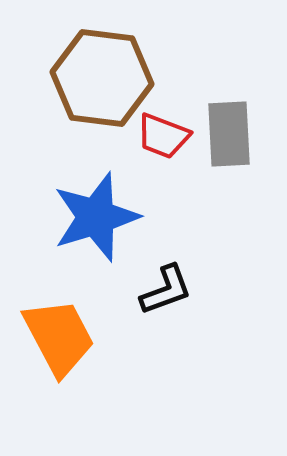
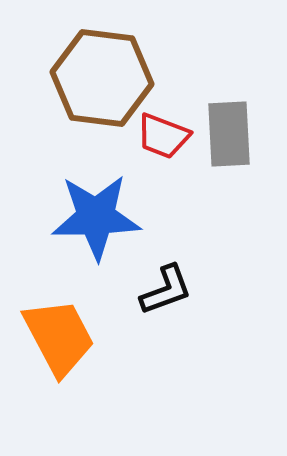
blue star: rotated 16 degrees clockwise
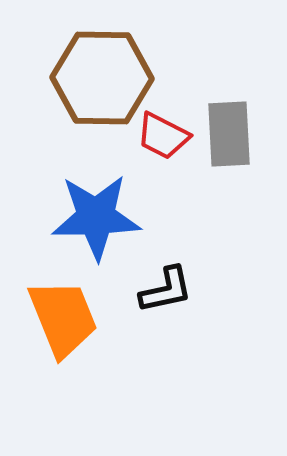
brown hexagon: rotated 6 degrees counterclockwise
red trapezoid: rotated 6 degrees clockwise
black L-shape: rotated 8 degrees clockwise
orange trapezoid: moved 4 px right, 19 px up; rotated 6 degrees clockwise
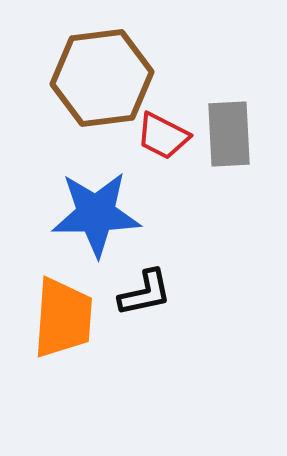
brown hexagon: rotated 8 degrees counterclockwise
blue star: moved 3 px up
black L-shape: moved 21 px left, 3 px down
orange trapezoid: rotated 26 degrees clockwise
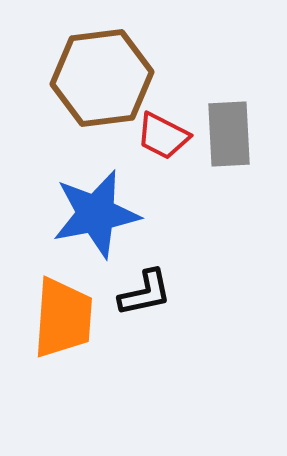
blue star: rotated 10 degrees counterclockwise
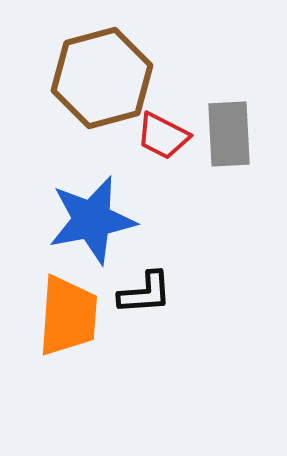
brown hexagon: rotated 8 degrees counterclockwise
blue star: moved 4 px left, 6 px down
black L-shape: rotated 8 degrees clockwise
orange trapezoid: moved 5 px right, 2 px up
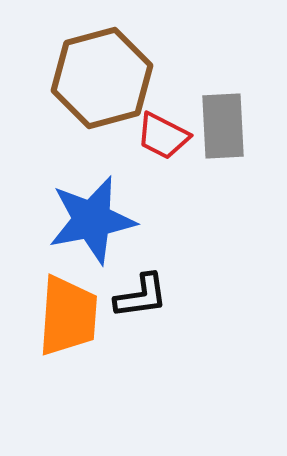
gray rectangle: moved 6 px left, 8 px up
black L-shape: moved 4 px left, 3 px down; rotated 4 degrees counterclockwise
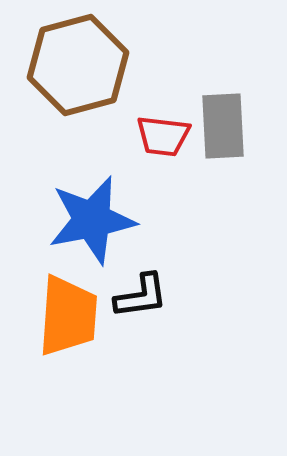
brown hexagon: moved 24 px left, 13 px up
red trapezoid: rotated 20 degrees counterclockwise
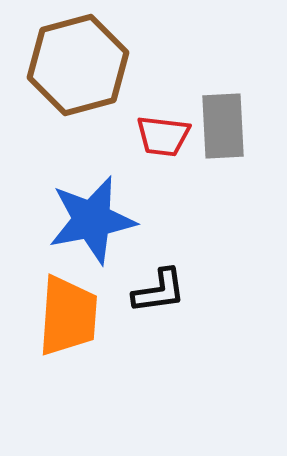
black L-shape: moved 18 px right, 5 px up
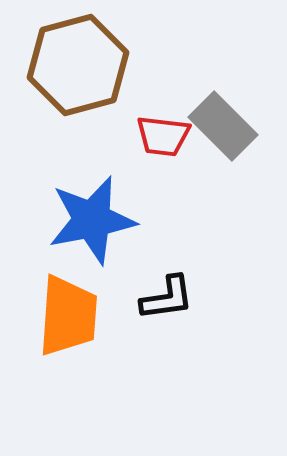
gray rectangle: rotated 42 degrees counterclockwise
black L-shape: moved 8 px right, 7 px down
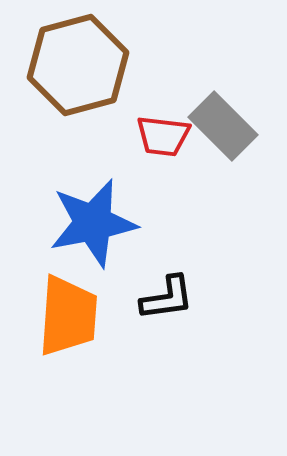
blue star: moved 1 px right, 3 px down
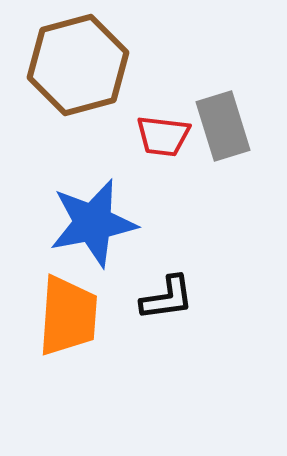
gray rectangle: rotated 28 degrees clockwise
